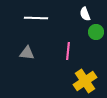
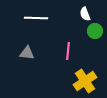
green circle: moved 1 px left, 1 px up
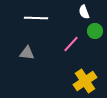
white semicircle: moved 1 px left, 2 px up
pink line: moved 3 px right, 7 px up; rotated 36 degrees clockwise
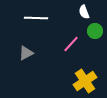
gray triangle: moved 1 px left; rotated 35 degrees counterclockwise
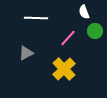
pink line: moved 3 px left, 6 px up
yellow cross: moved 21 px left, 12 px up; rotated 10 degrees counterclockwise
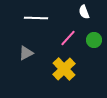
green circle: moved 1 px left, 9 px down
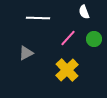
white line: moved 2 px right
green circle: moved 1 px up
yellow cross: moved 3 px right, 1 px down
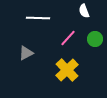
white semicircle: moved 1 px up
green circle: moved 1 px right
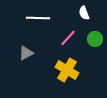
white semicircle: moved 2 px down
yellow cross: rotated 15 degrees counterclockwise
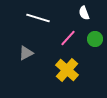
white line: rotated 15 degrees clockwise
yellow cross: rotated 10 degrees clockwise
